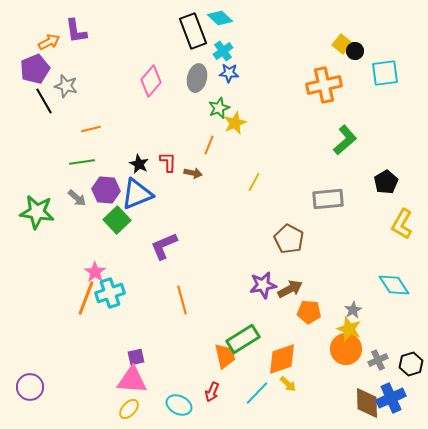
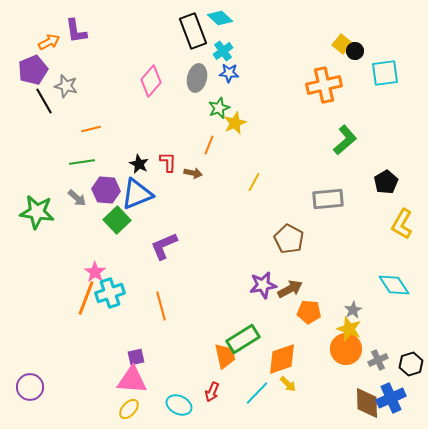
purple pentagon at (35, 69): moved 2 px left, 1 px down
orange line at (182, 300): moved 21 px left, 6 px down
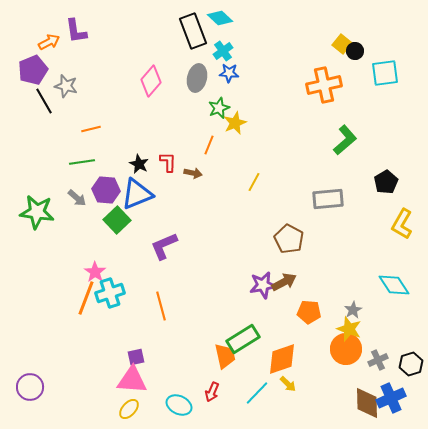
brown arrow at (290, 289): moved 6 px left, 7 px up
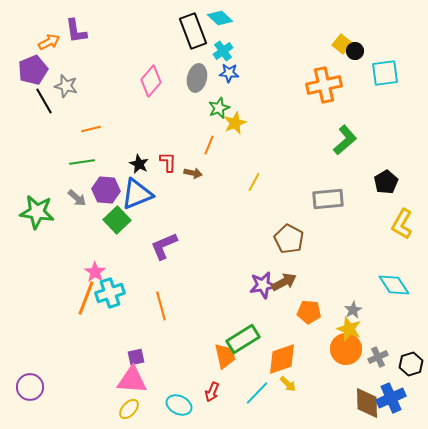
gray cross at (378, 360): moved 3 px up
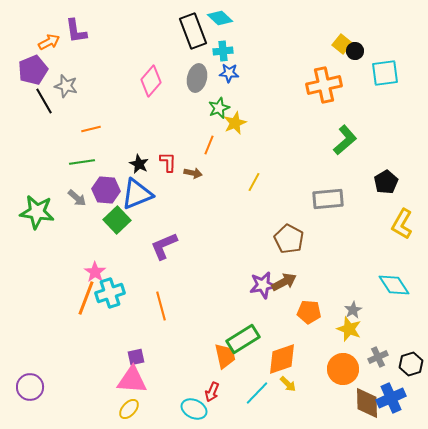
cyan cross at (223, 51): rotated 30 degrees clockwise
orange circle at (346, 349): moved 3 px left, 20 px down
cyan ellipse at (179, 405): moved 15 px right, 4 px down
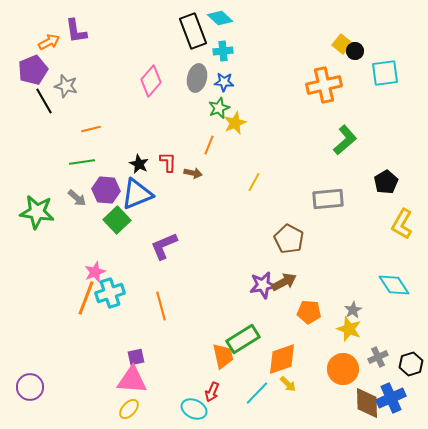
blue star at (229, 73): moved 5 px left, 9 px down
pink star at (95, 272): rotated 15 degrees clockwise
orange trapezoid at (225, 356): moved 2 px left
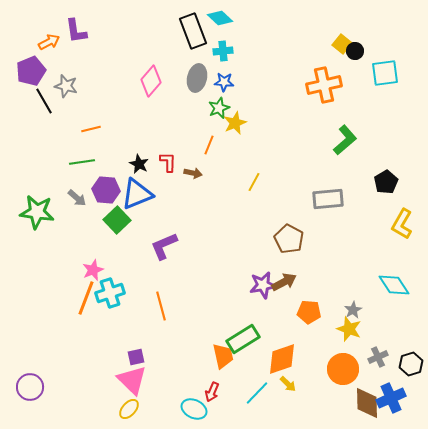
purple pentagon at (33, 70): moved 2 px left, 1 px down
pink star at (95, 272): moved 2 px left, 2 px up
pink triangle at (132, 380): rotated 40 degrees clockwise
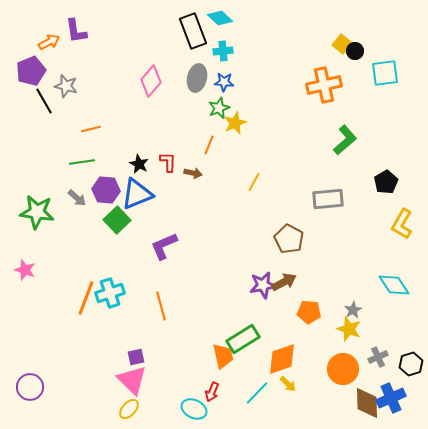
pink star at (93, 270): moved 68 px left; rotated 30 degrees counterclockwise
